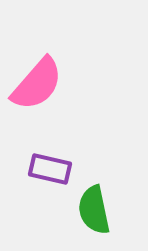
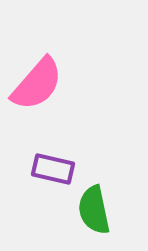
purple rectangle: moved 3 px right
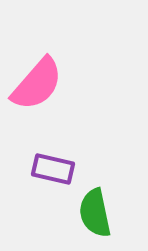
green semicircle: moved 1 px right, 3 px down
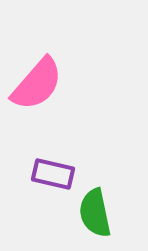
purple rectangle: moved 5 px down
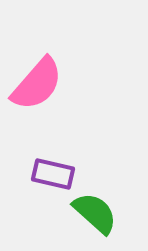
green semicircle: rotated 144 degrees clockwise
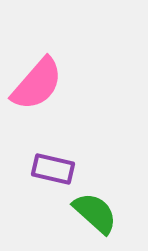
purple rectangle: moved 5 px up
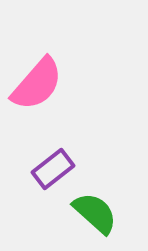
purple rectangle: rotated 51 degrees counterclockwise
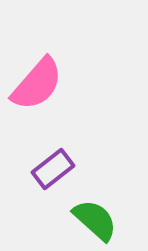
green semicircle: moved 7 px down
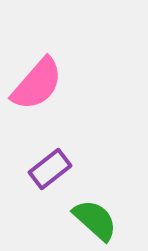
purple rectangle: moved 3 px left
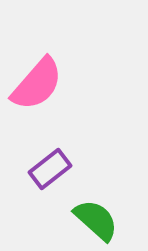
green semicircle: moved 1 px right
